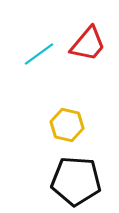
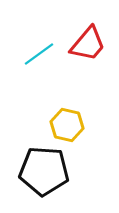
black pentagon: moved 32 px left, 10 px up
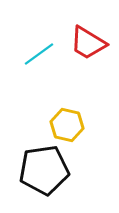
red trapezoid: moved 1 px up; rotated 81 degrees clockwise
black pentagon: moved 1 px up; rotated 12 degrees counterclockwise
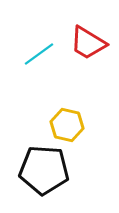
black pentagon: rotated 12 degrees clockwise
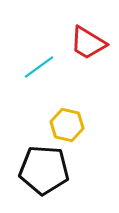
cyan line: moved 13 px down
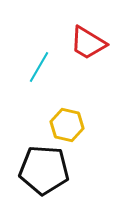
cyan line: rotated 24 degrees counterclockwise
